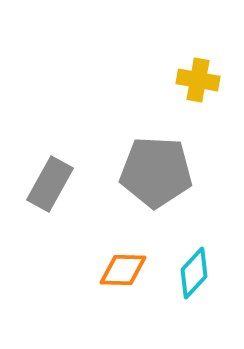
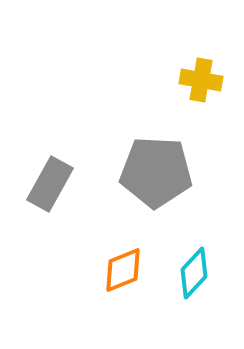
yellow cross: moved 3 px right
orange diamond: rotated 24 degrees counterclockwise
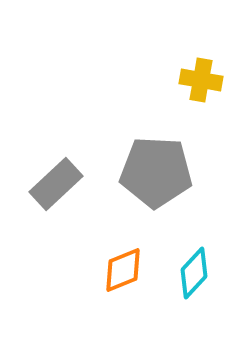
gray rectangle: moved 6 px right; rotated 18 degrees clockwise
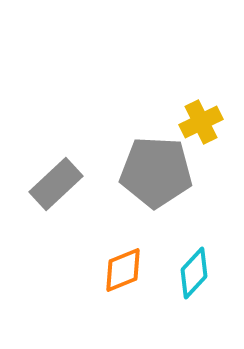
yellow cross: moved 42 px down; rotated 36 degrees counterclockwise
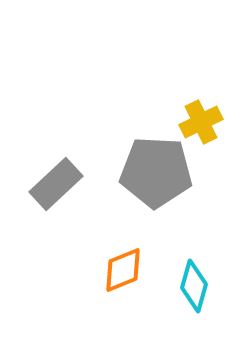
cyan diamond: moved 13 px down; rotated 27 degrees counterclockwise
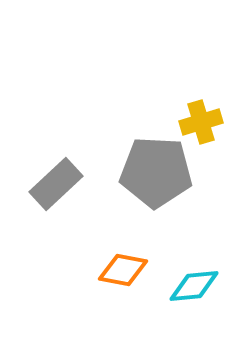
yellow cross: rotated 9 degrees clockwise
orange diamond: rotated 33 degrees clockwise
cyan diamond: rotated 69 degrees clockwise
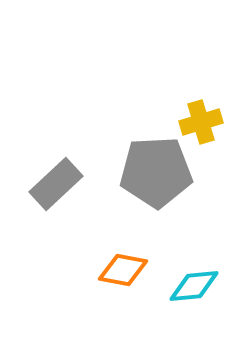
gray pentagon: rotated 6 degrees counterclockwise
